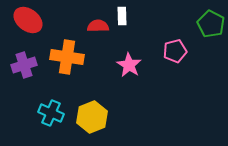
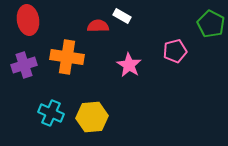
white rectangle: rotated 60 degrees counterclockwise
red ellipse: rotated 44 degrees clockwise
yellow hexagon: rotated 16 degrees clockwise
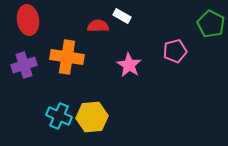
cyan cross: moved 8 px right, 3 px down
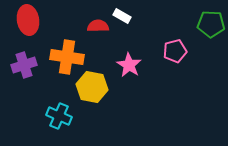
green pentagon: rotated 24 degrees counterclockwise
yellow hexagon: moved 30 px up; rotated 16 degrees clockwise
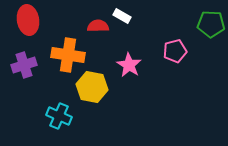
orange cross: moved 1 px right, 2 px up
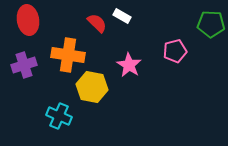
red semicircle: moved 1 px left, 3 px up; rotated 45 degrees clockwise
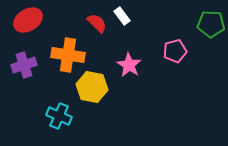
white rectangle: rotated 24 degrees clockwise
red ellipse: rotated 68 degrees clockwise
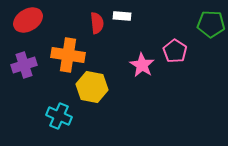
white rectangle: rotated 48 degrees counterclockwise
red semicircle: rotated 40 degrees clockwise
pink pentagon: rotated 25 degrees counterclockwise
pink star: moved 13 px right
